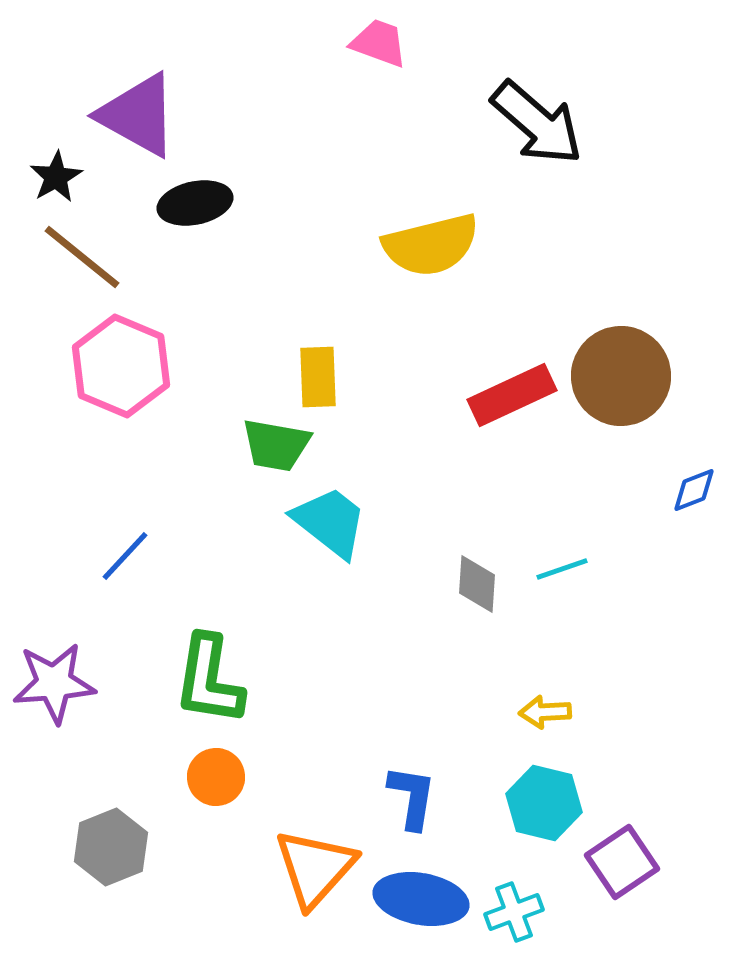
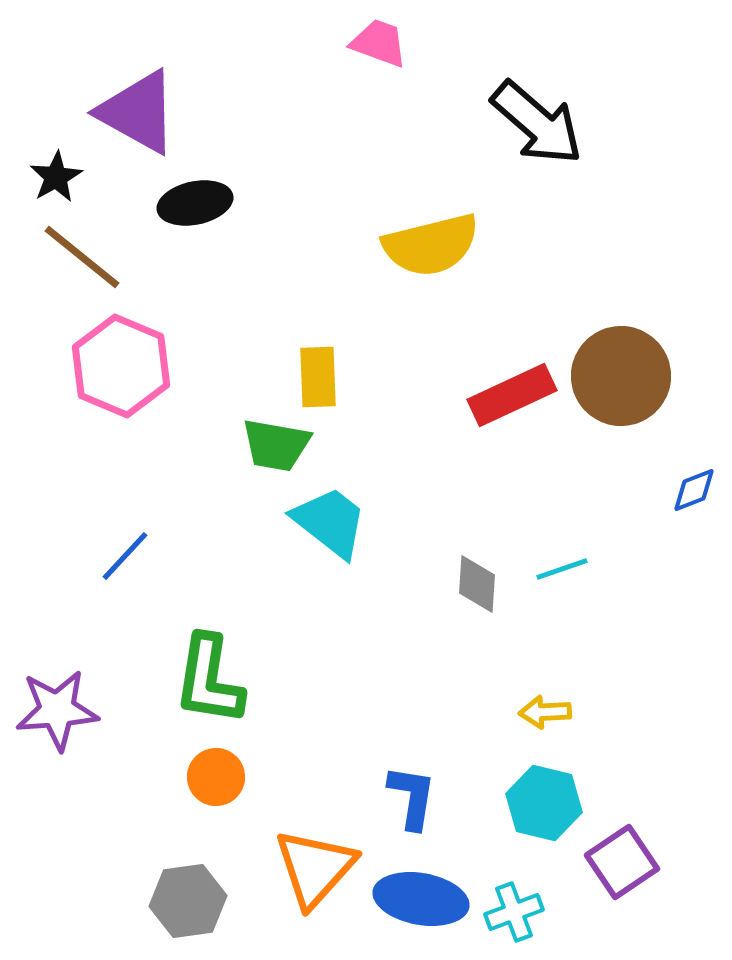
purple triangle: moved 3 px up
purple star: moved 3 px right, 27 px down
gray hexagon: moved 77 px right, 54 px down; rotated 14 degrees clockwise
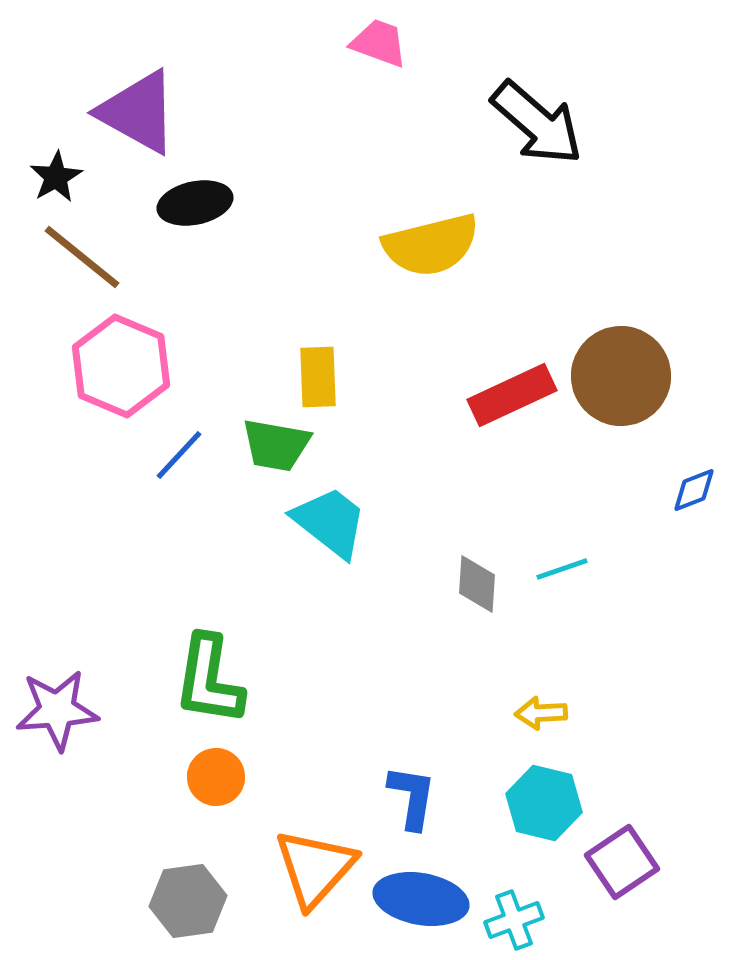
blue line: moved 54 px right, 101 px up
yellow arrow: moved 4 px left, 1 px down
cyan cross: moved 8 px down
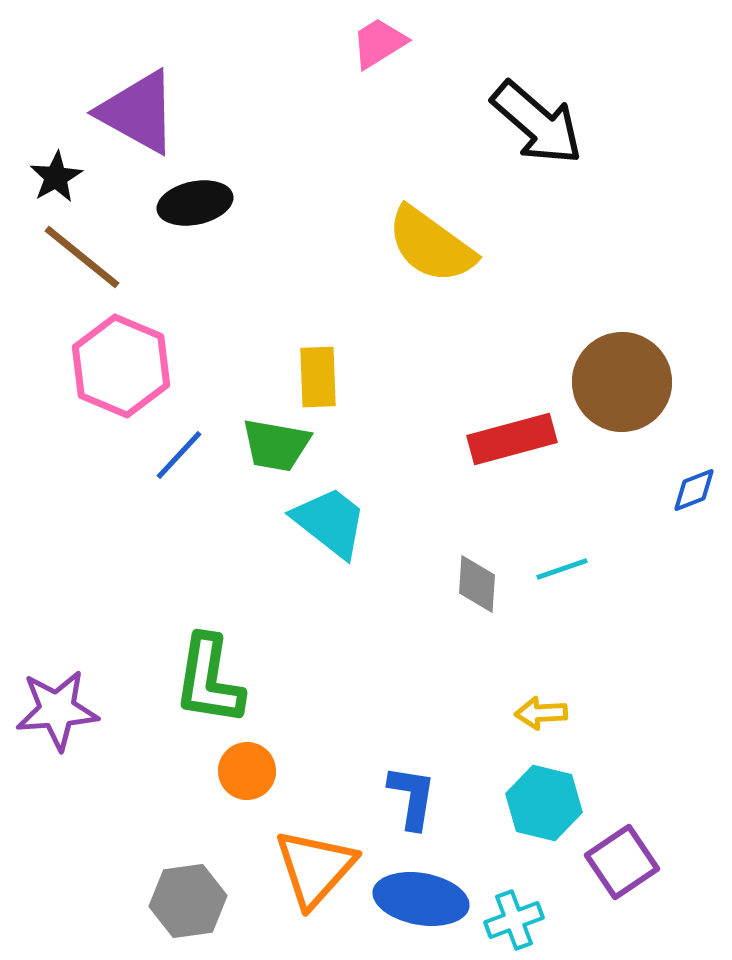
pink trapezoid: rotated 52 degrees counterclockwise
yellow semicircle: rotated 50 degrees clockwise
brown circle: moved 1 px right, 6 px down
red rectangle: moved 44 px down; rotated 10 degrees clockwise
orange circle: moved 31 px right, 6 px up
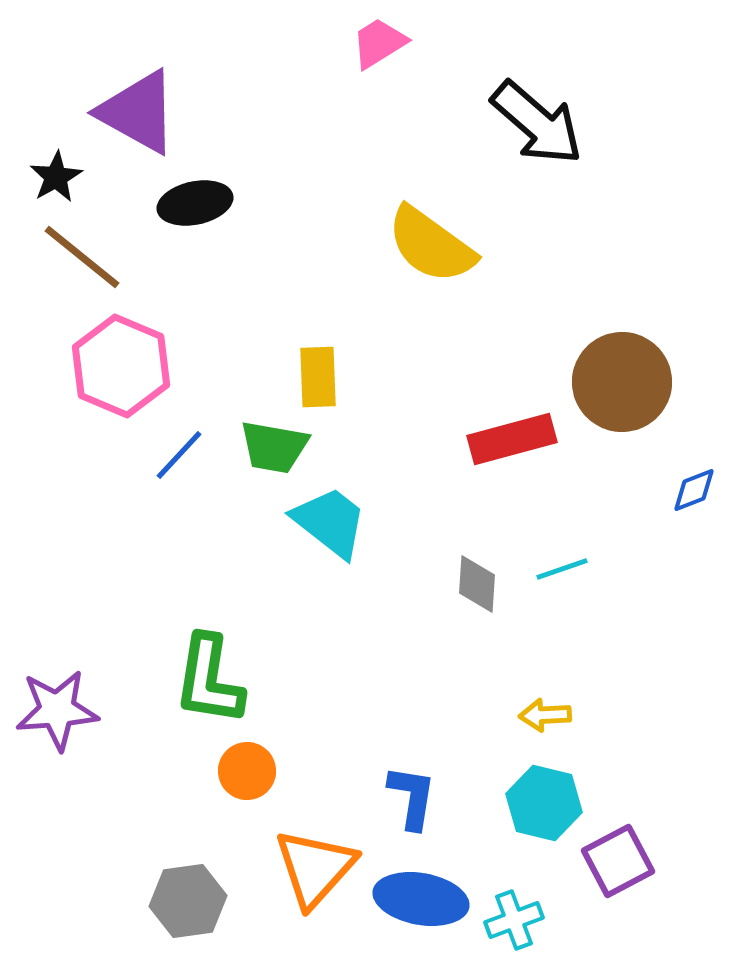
green trapezoid: moved 2 px left, 2 px down
yellow arrow: moved 4 px right, 2 px down
purple square: moved 4 px left, 1 px up; rotated 6 degrees clockwise
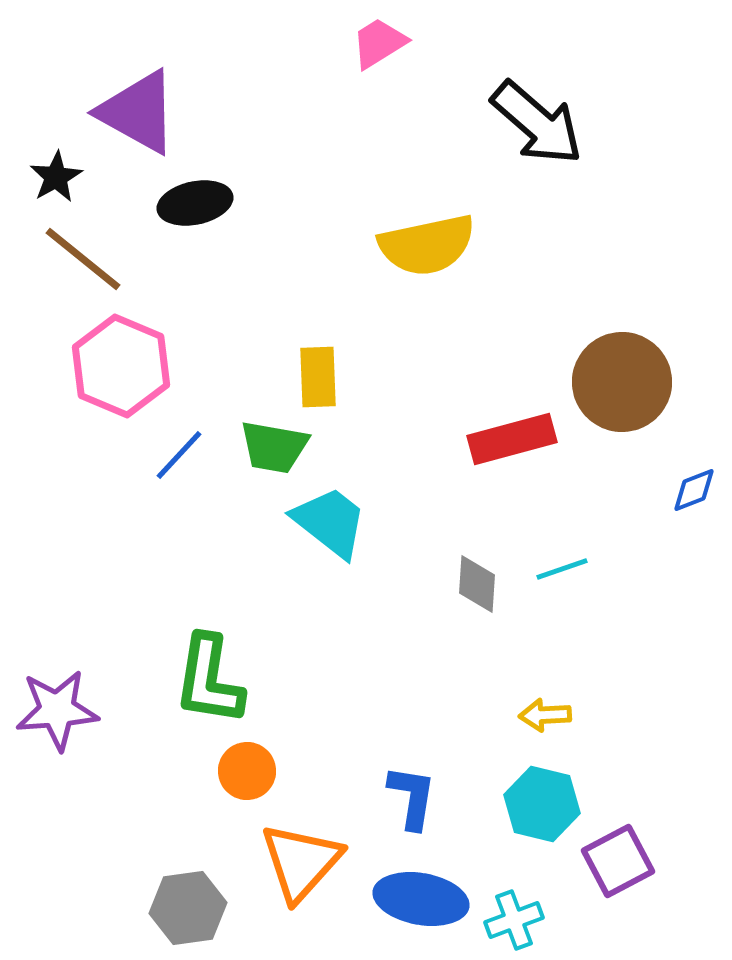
yellow semicircle: moved 4 px left; rotated 48 degrees counterclockwise
brown line: moved 1 px right, 2 px down
cyan hexagon: moved 2 px left, 1 px down
orange triangle: moved 14 px left, 6 px up
gray hexagon: moved 7 px down
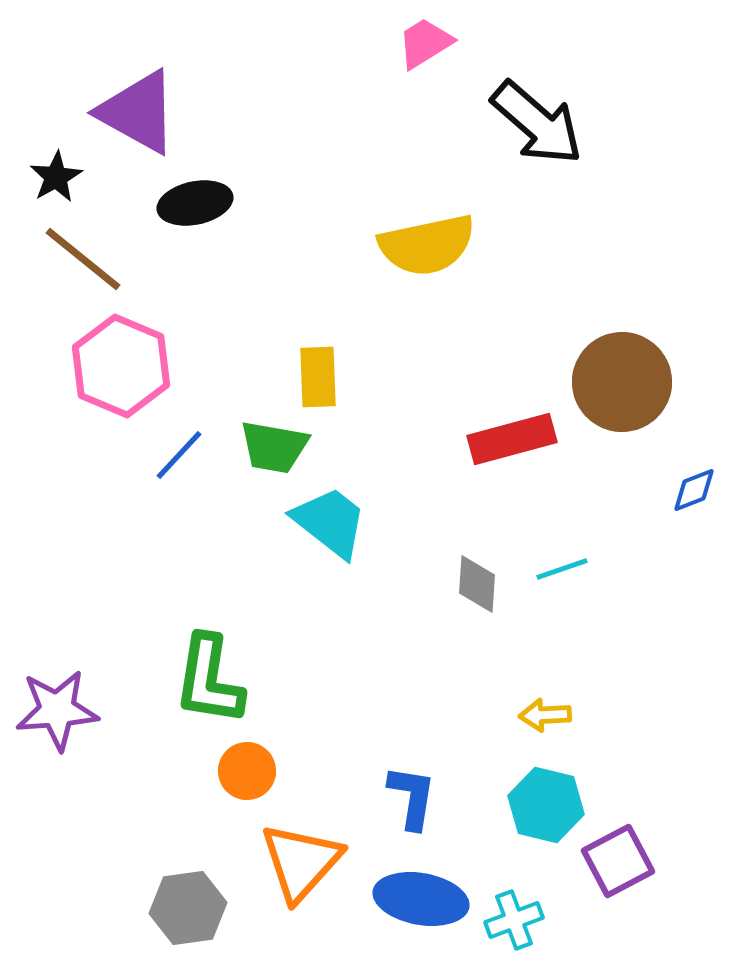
pink trapezoid: moved 46 px right
cyan hexagon: moved 4 px right, 1 px down
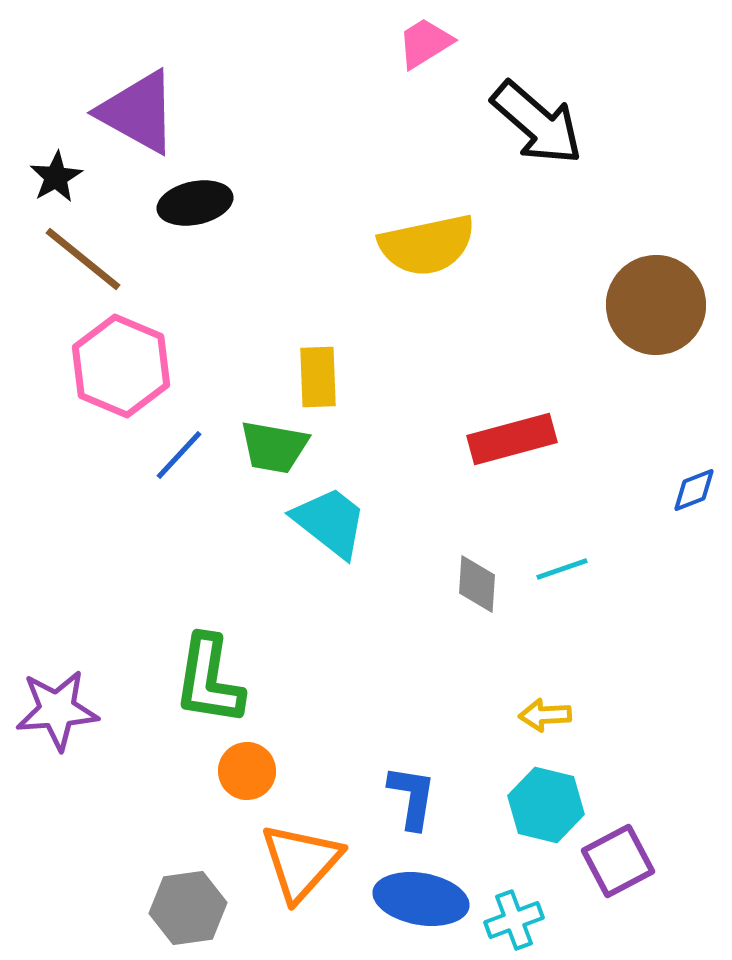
brown circle: moved 34 px right, 77 px up
